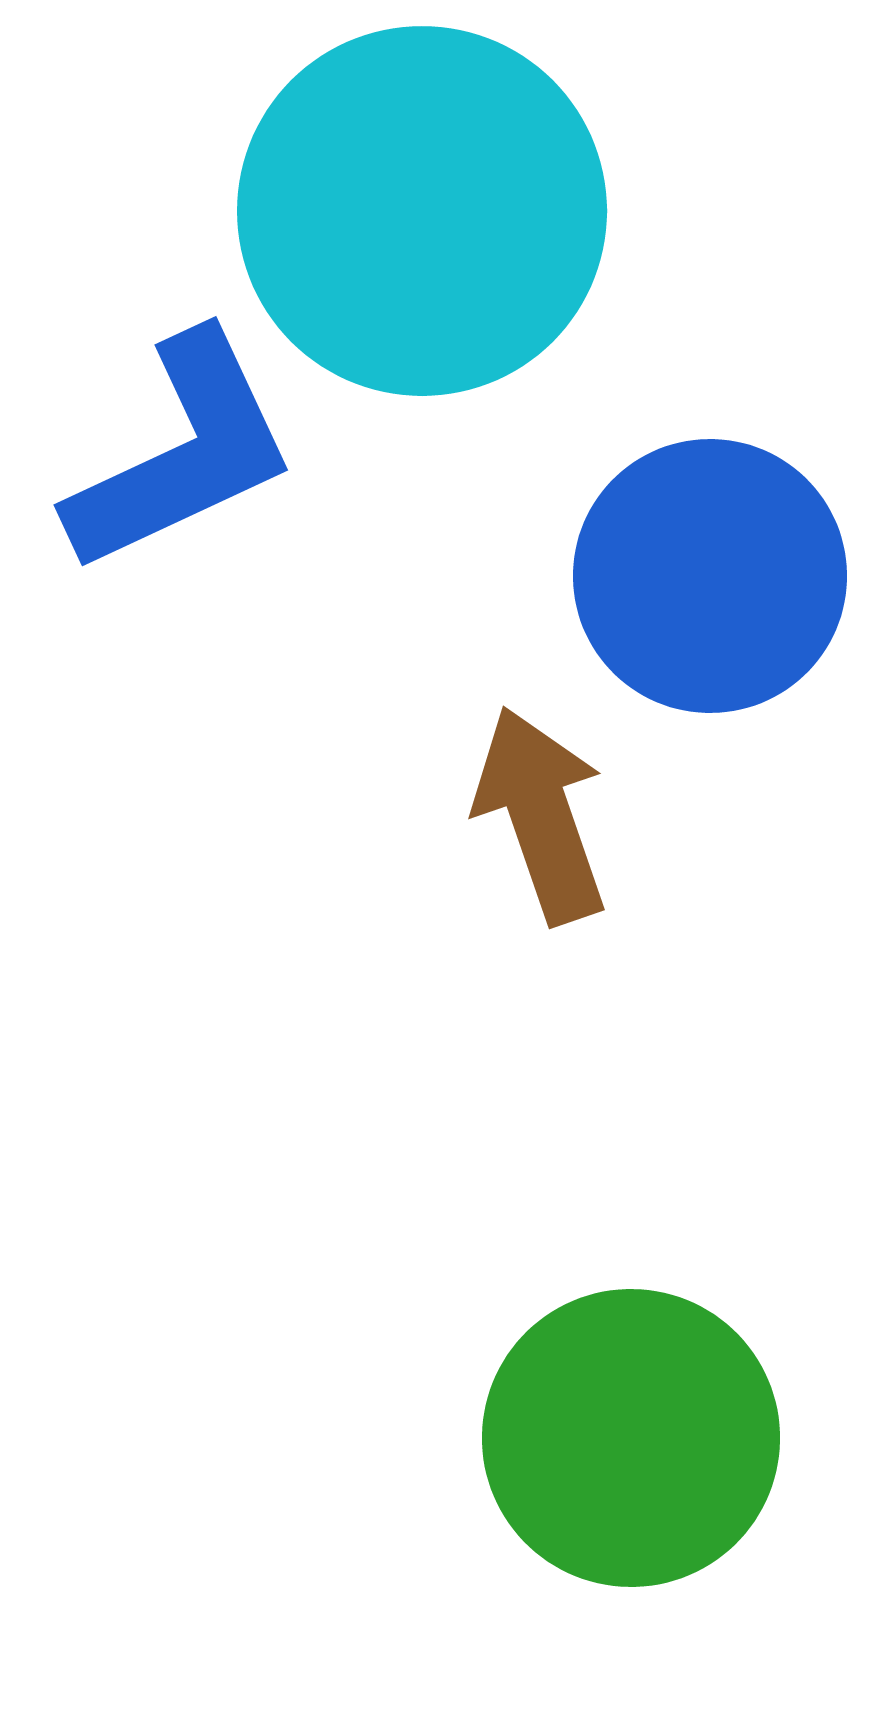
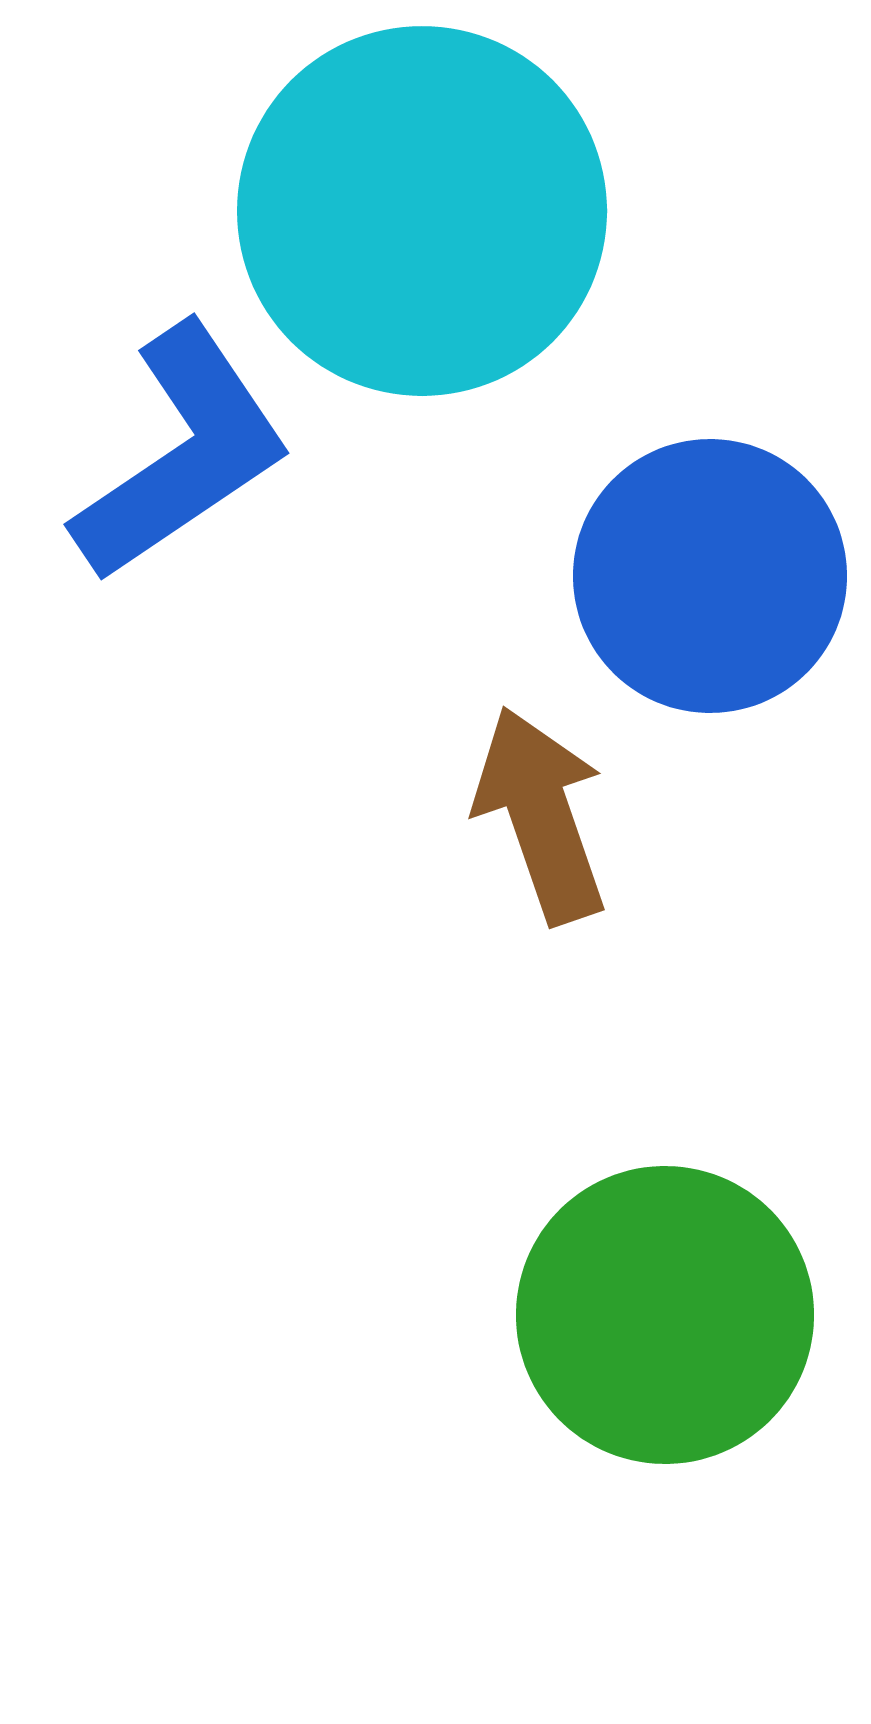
blue L-shape: rotated 9 degrees counterclockwise
green circle: moved 34 px right, 123 px up
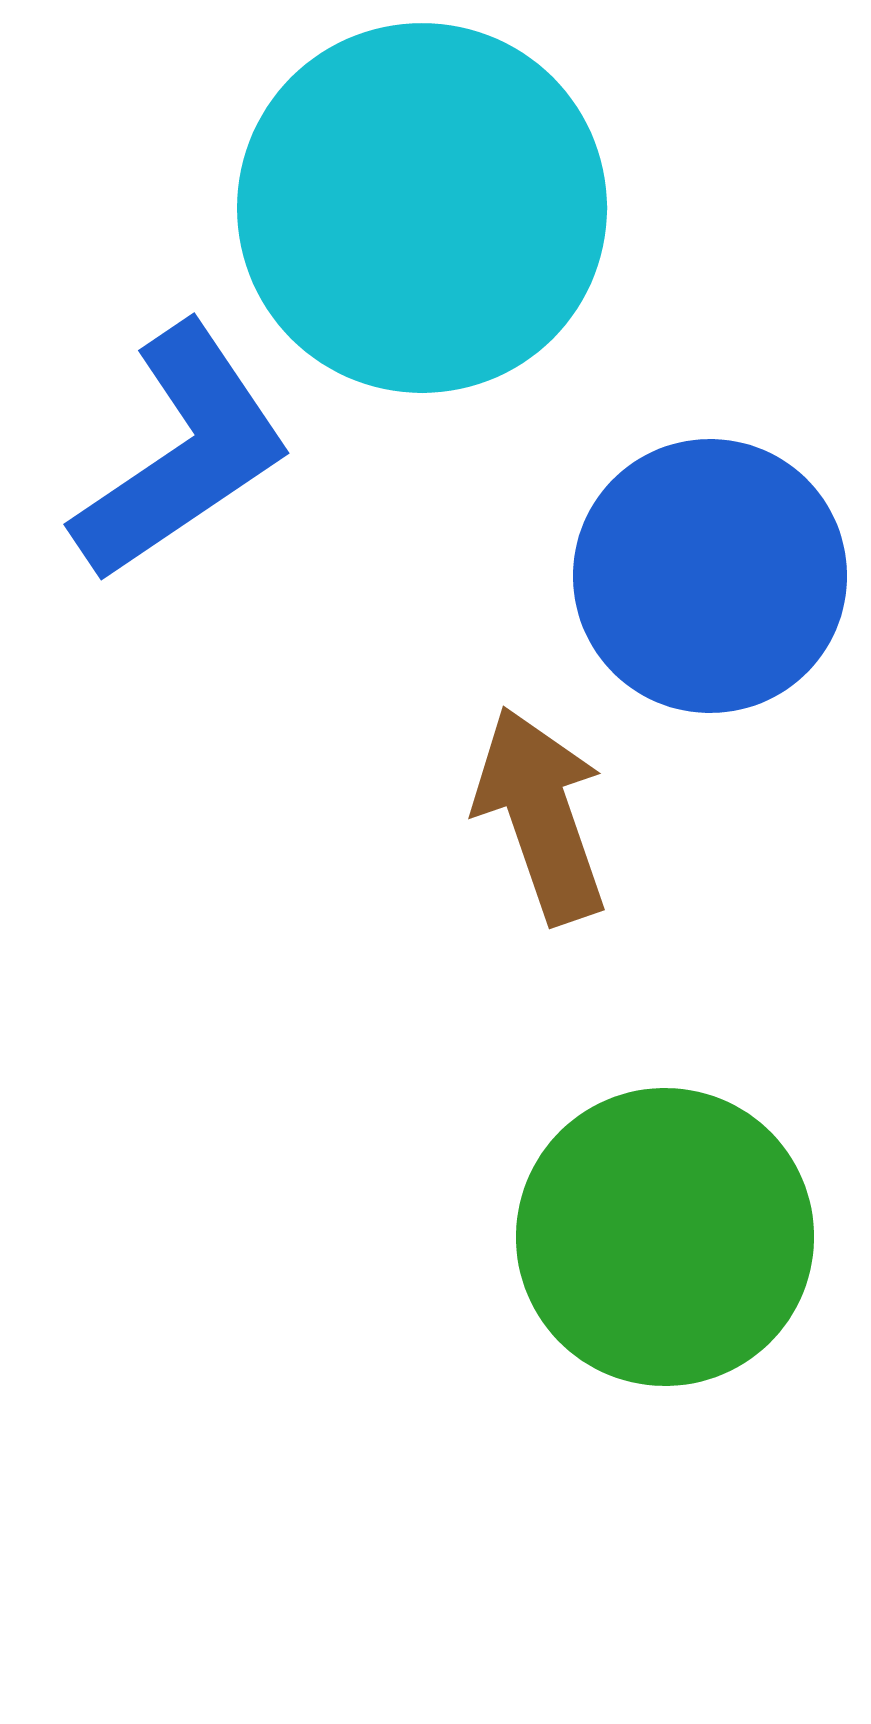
cyan circle: moved 3 px up
green circle: moved 78 px up
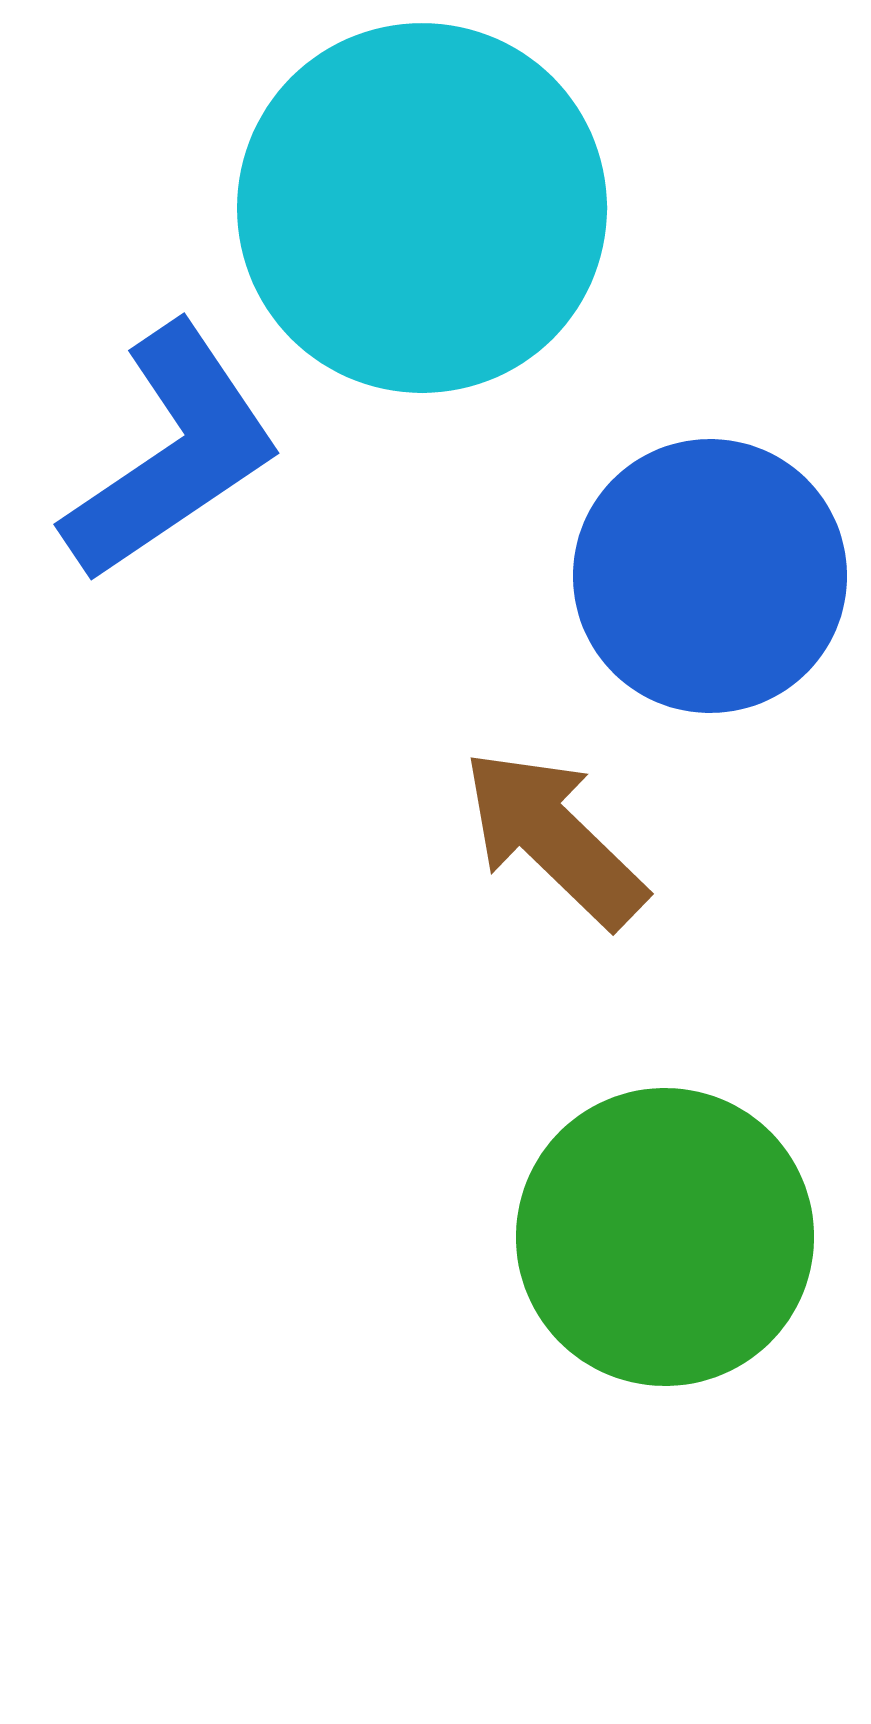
blue L-shape: moved 10 px left
brown arrow: moved 13 px right, 23 px down; rotated 27 degrees counterclockwise
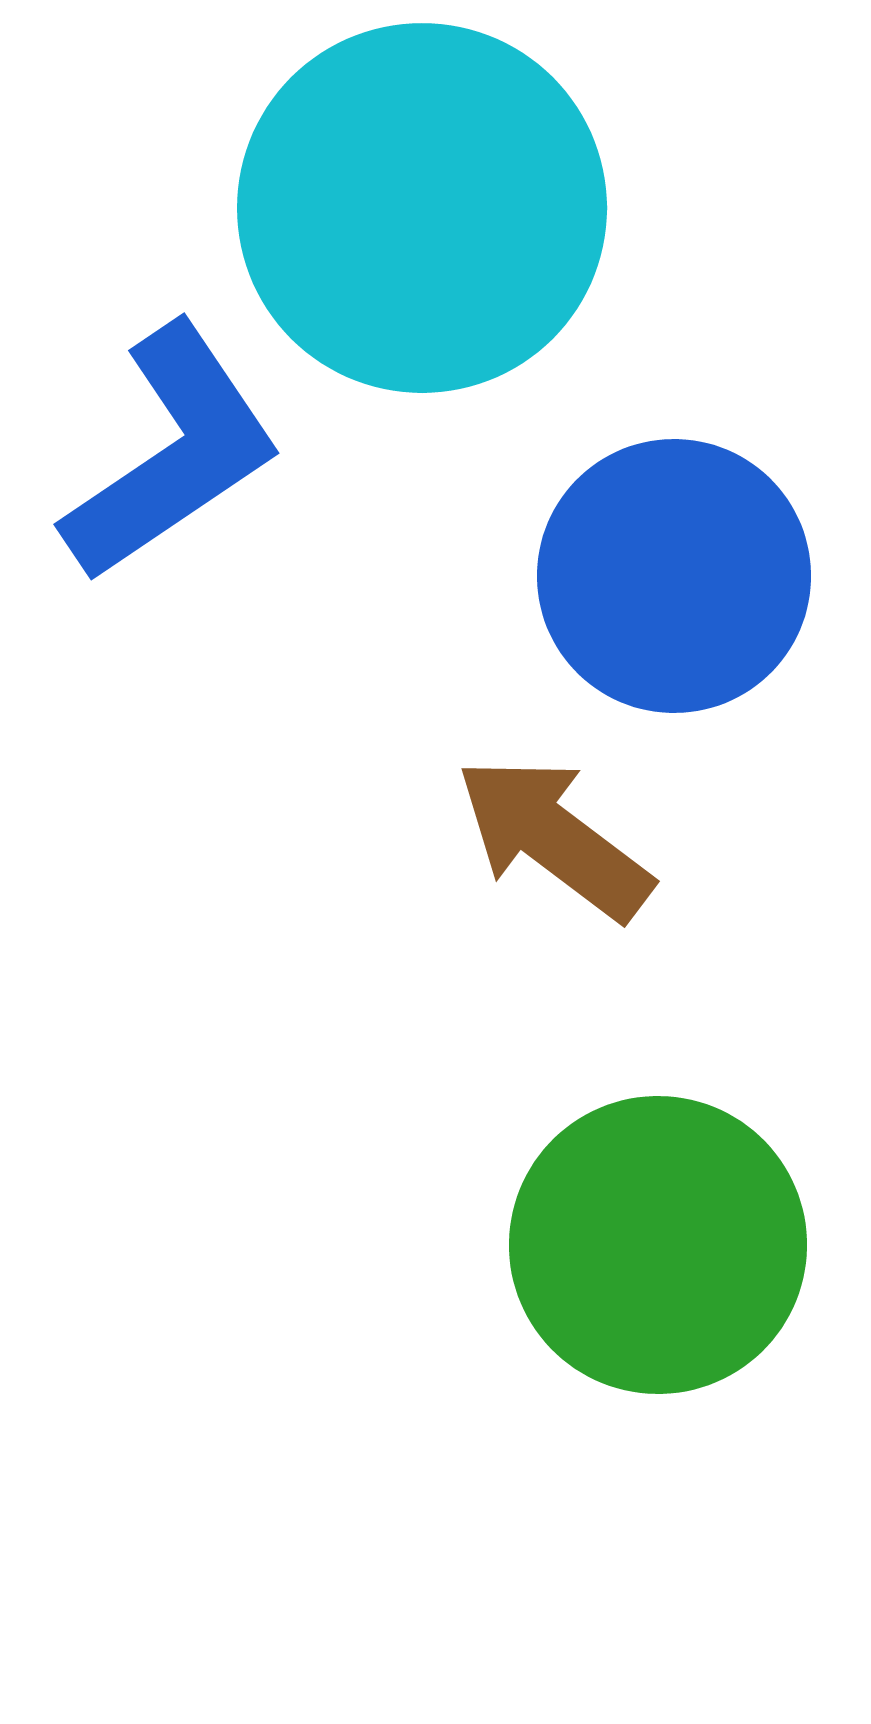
blue circle: moved 36 px left
brown arrow: rotated 7 degrees counterclockwise
green circle: moved 7 px left, 8 px down
